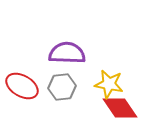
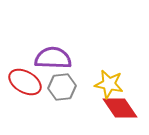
purple semicircle: moved 14 px left, 5 px down
red ellipse: moved 3 px right, 4 px up
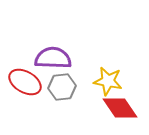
yellow star: moved 1 px left, 3 px up
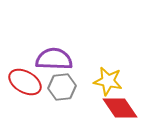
purple semicircle: moved 1 px right, 1 px down
